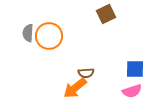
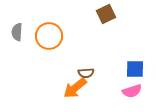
gray semicircle: moved 11 px left, 1 px up
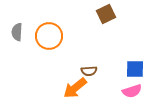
brown semicircle: moved 3 px right, 2 px up
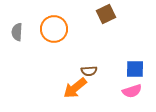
orange circle: moved 5 px right, 7 px up
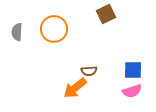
blue square: moved 2 px left, 1 px down
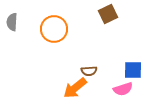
brown square: moved 2 px right
gray semicircle: moved 5 px left, 10 px up
pink semicircle: moved 9 px left, 2 px up
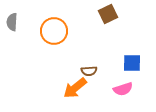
orange circle: moved 2 px down
blue square: moved 1 px left, 7 px up
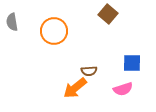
brown square: rotated 24 degrees counterclockwise
gray semicircle: rotated 12 degrees counterclockwise
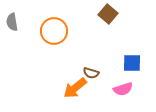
brown semicircle: moved 2 px right, 2 px down; rotated 21 degrees clockwise
